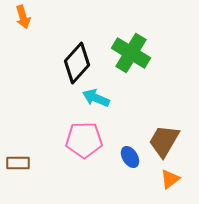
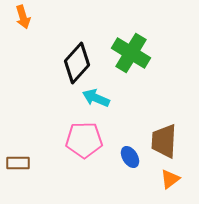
brown trapezoid: rotated 27 degrees counterclockwise
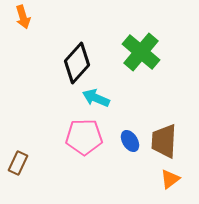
green cross: moved 10 px right, 1 px up; rotated 9 degrees clockwise
pink pentagon: moved 3 px up
blue ellipse: moved 16 px up
brown rectangle: rotated 65 degrees counterclockwise
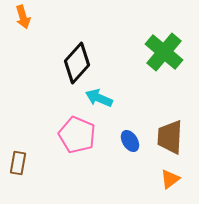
green cross: moved 23 px right
cyan arrow: moved 3 px right
pink pentagon: moved 7 px left, 2 px up; rotated 24 degrees clockwise
brown trapezoid: moved 6 px right, 4 px up
brown rectangle: rotated 15 degrees counterclockwise
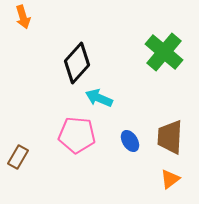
pink pentagon: rotated 18 degrees counterclockwise
brown rectangle: moved 6 px up; rotated 20 degrees clockwise
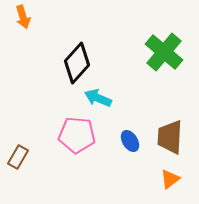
cyan arrow: moved 1 px left
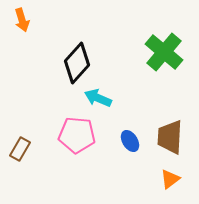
orange arrow: moved 1 px left, 3 px down
brown rectangle: moved 2 px right, 8 px up
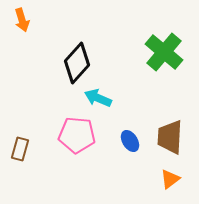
brown rectangle: rotated 15 degrees counterclockwise
